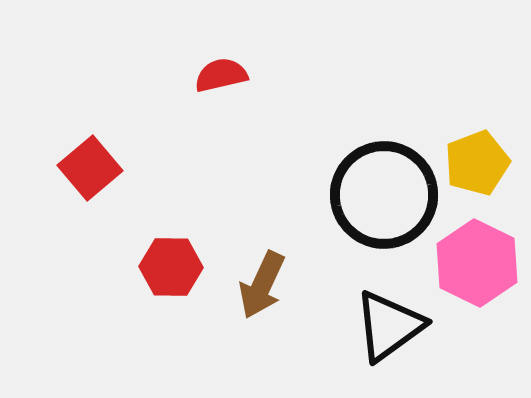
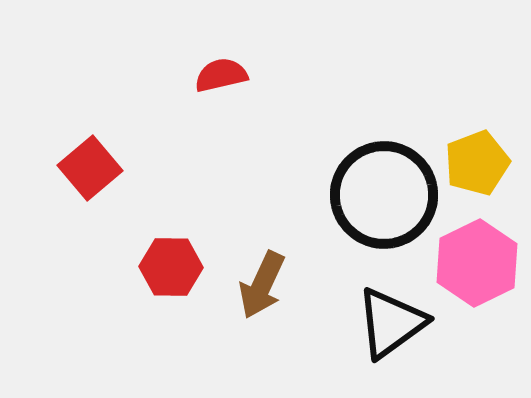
pink hexagon: rotated 8 degrees clockwise
black triangle: moved 2 px right, 3 px up
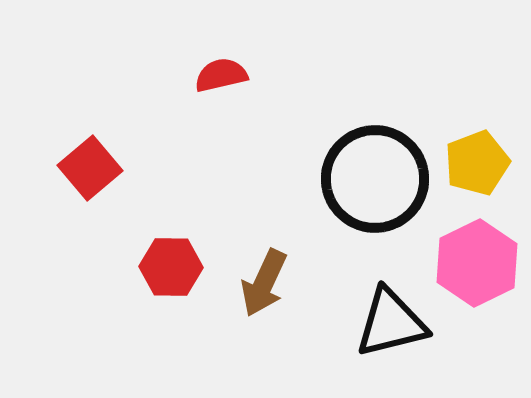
black circle: moved 9 px left, 16 px up
brown arrow: moved 2 px right, 2 px up
black triangle: rotated 22 degrees clockwise
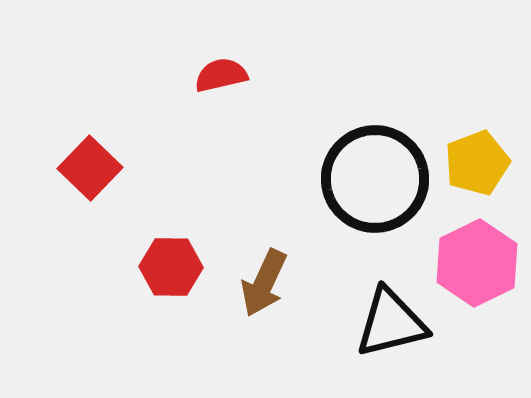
red square: rotated 6 degrees counterclockwise
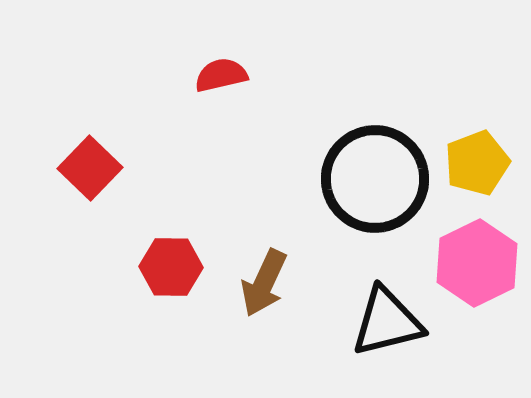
black triangle: moved 4 px left, 1 px up
